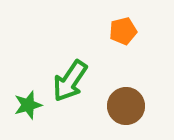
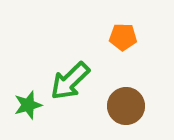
orange pentagon: moved 6 px down; rotated 16 degrees clockwise
green arrow: rotated 12 degrees clockwise
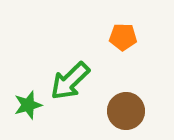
brown circle: moved 5 px down
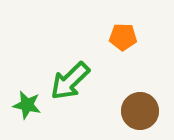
green star: moved 1 px left; rotated 28 degrees clockwise
brown circle: moved 14 px right
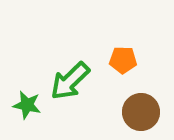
orange pentagon: moved 23 px down
brown circle: moved 1 px right, 1 px down
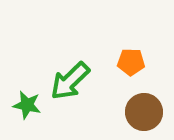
orange pentagon: moved 8 px right, 2 px down
brown circle: moved 3 px right
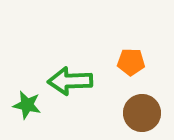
green arrow: rotated 42 degrees clockwise
brown circle: moved 2 px left, 1 px down
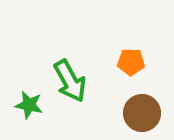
green arrow: rotated 117 degrees counterclockwise
green star: moved 2 px right
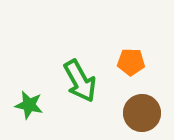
green arrow: moved 10 px right
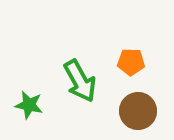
brown circle: moved 4 px left, 2 px up
